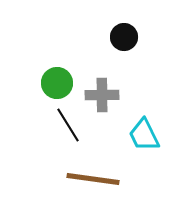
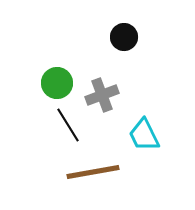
gray cross: rotated 20 degrees counterclockwise
brown line: moved 7 px up; rotated 18 degrees counterclockwise
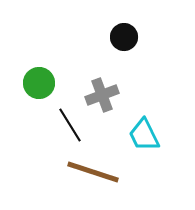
green circle: moved 18 px left
black line: moved 2 px right
brown line: rotated 28 degrees clockwise
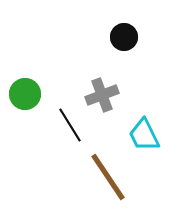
green circle: moved 14 px left, 11 px down
brown line: moved 15 px right, 5 px down; rotated 38 degrees clockwise
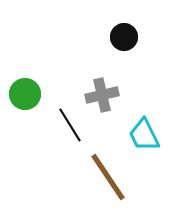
gray cross: rotated 8 degrees clockwise
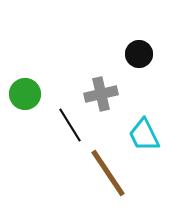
black circle: moved 15 px right, 17 px down
gray cross: moved 1 px left, 1 px up
brown line: moved 4 px up
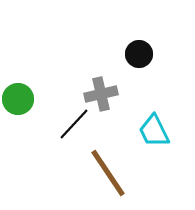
green circle: moved 7 px left, 5 px down
black line: moved 4 px right, 1 px up; rotated 75 degrees clockwise
cyan trapezoid: moved 10 px right, 4 px up
